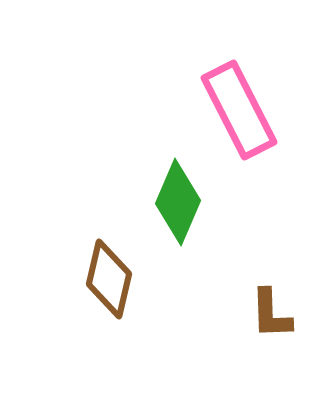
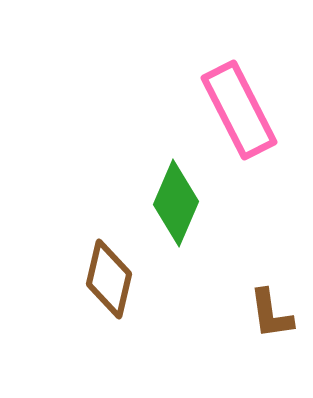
green diamond: moved 2 px left, 1 px down
brown L-shape: rotated 6 degrees counterclockwise
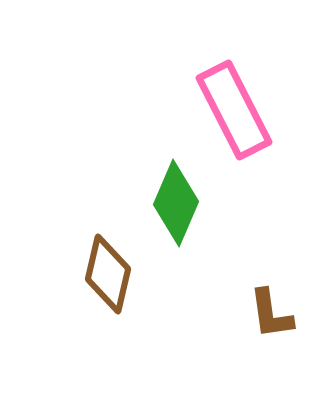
pink rectangle: moved 5 px left
brown diamond: moved 1 px left, 5 px up
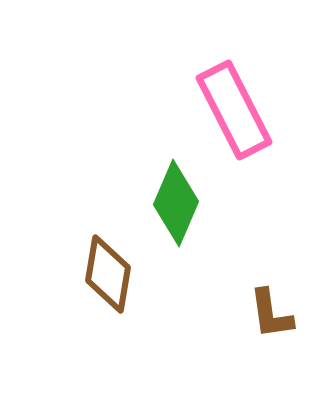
brown diamond: rotated 4 degrees counterclockwise
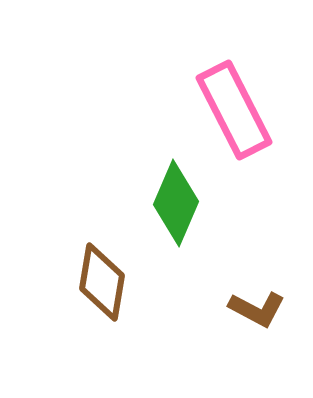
brown diamond: moved 6 px left, 8 px down
brown L-shape: moved 14 px left, 5 px up; rotated 54 degrees counterclockwise
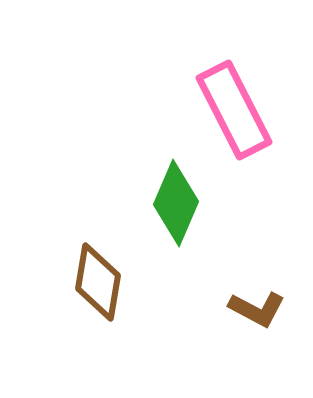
brown diamond: moved 4 px left
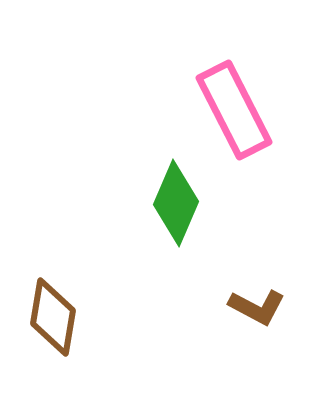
brown diamond: moved 45 px left, 35 px down
brown L-shape: moved 2 px up
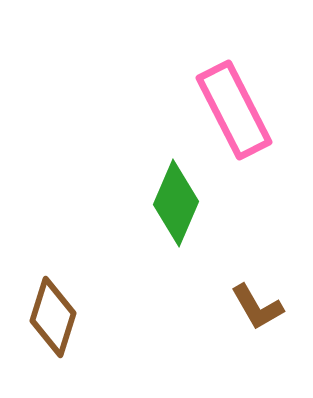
brown L-shape: rotated 32 degrees clockwise
brown diamond: rotated 8 degrees clockwise
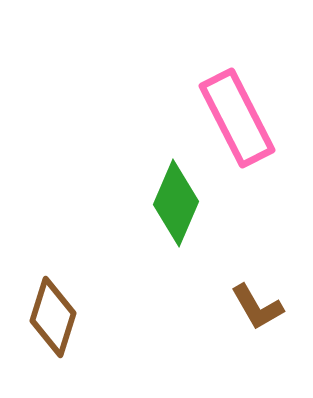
pink rectangle: moved 3 px right, 8 px down
